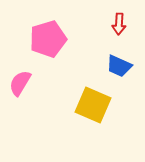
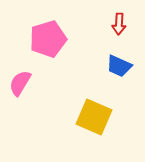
yellow square: moved 1 px right, 12 px down
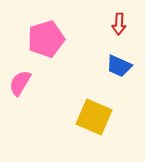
pink pentagon: moved 2 px left
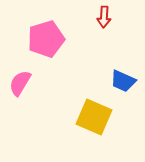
red arrow: moved 15 px left, 7 px up
blue trapezoid: moved 4 px right, 15 px down
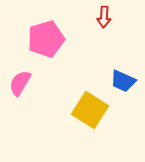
yellow square: moved 4 px left, 7 px up; rotated 9 degrees clockwise
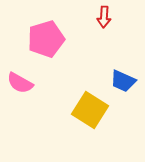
pink semicircle: rotated 92 degrees counterclockwise
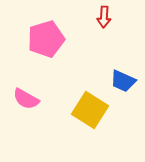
pink semicircle: moved 6 px right, 16 px down
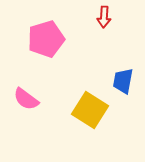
blue trapezoid: rotated 76 degrees clockwise
pink semicircle: rotated 8 degrees clockwise
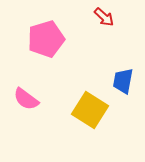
red arrow: rotated 50 degrees counterclockwise
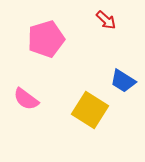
red arrow: moved 2 px right, 3 px down
blue trapezoid: rotated 68 degrees counterclockwise
